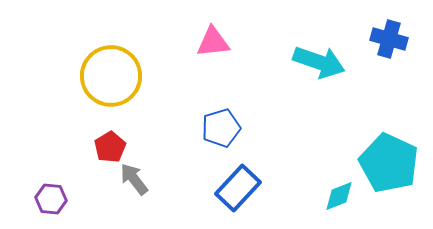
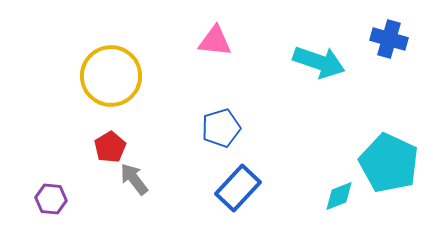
pink triangle: moved 2 px right, 1 px up; rotated 12 degrees clockwise
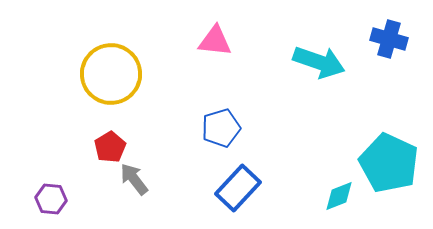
yellow circle: moved 2 px up
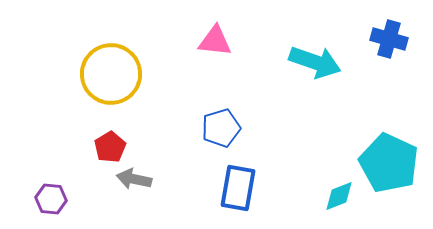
cyan arrow: moved 4 px left
gray arrow: rotated 40 degrees counterclockwise
blue rectangle: rotated 33 degrees counterclockwise
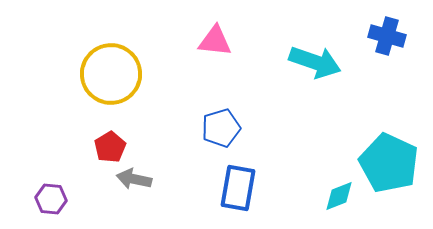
blue cross: moved 2 px left, 3 px up
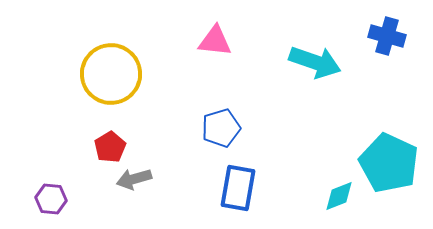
gray arrow: rotated 28 degrees counterclockwise
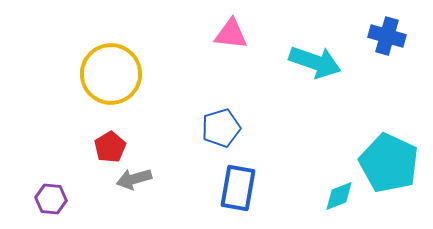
pink triangle: moved 16 px right, 7 px up
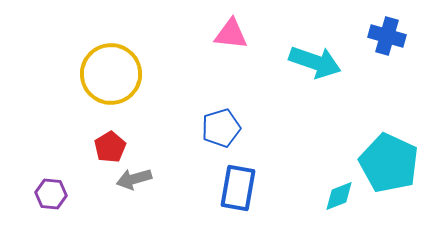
purple hexagon: moved 5 px up
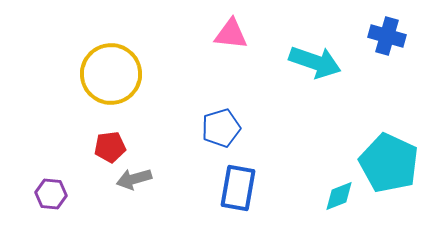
red pentagon: rotated 24 degrees clockwise
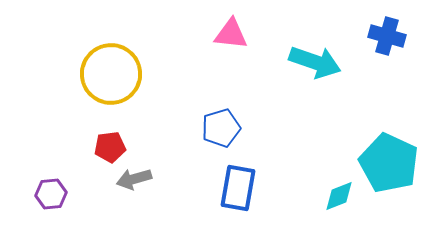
purple hexagon: rotated 12 degrees counterclockwise
